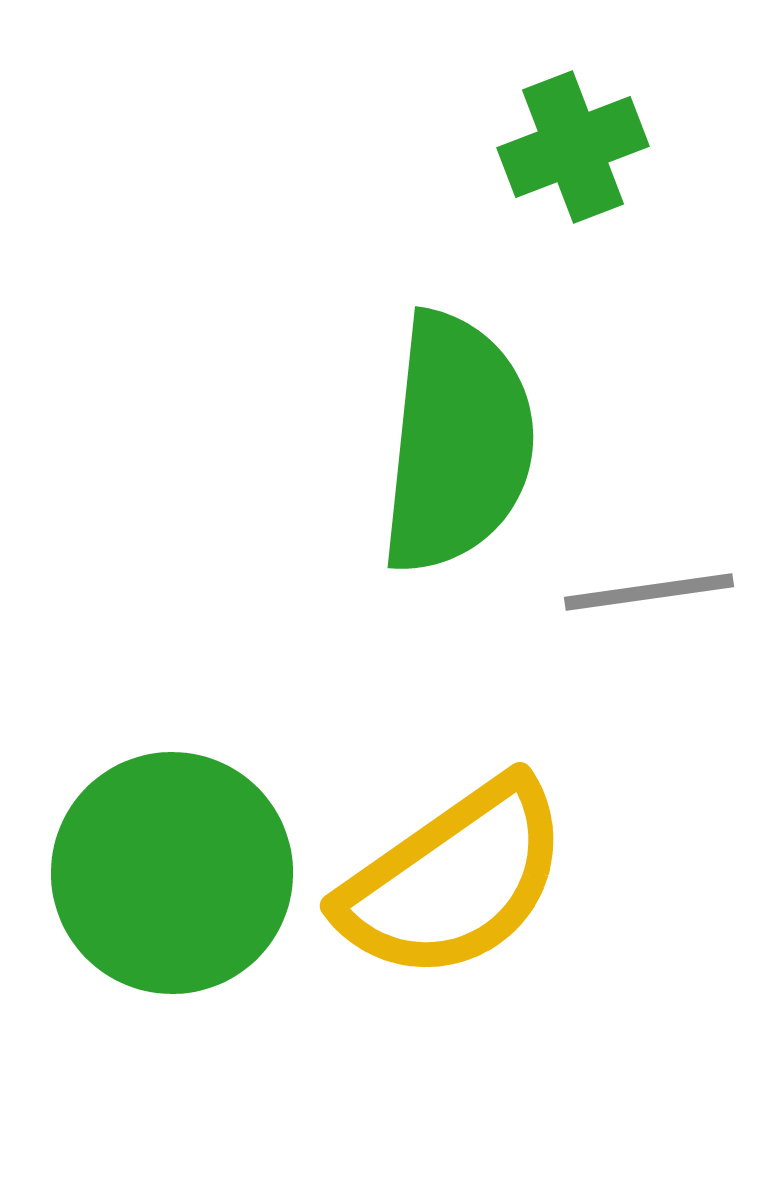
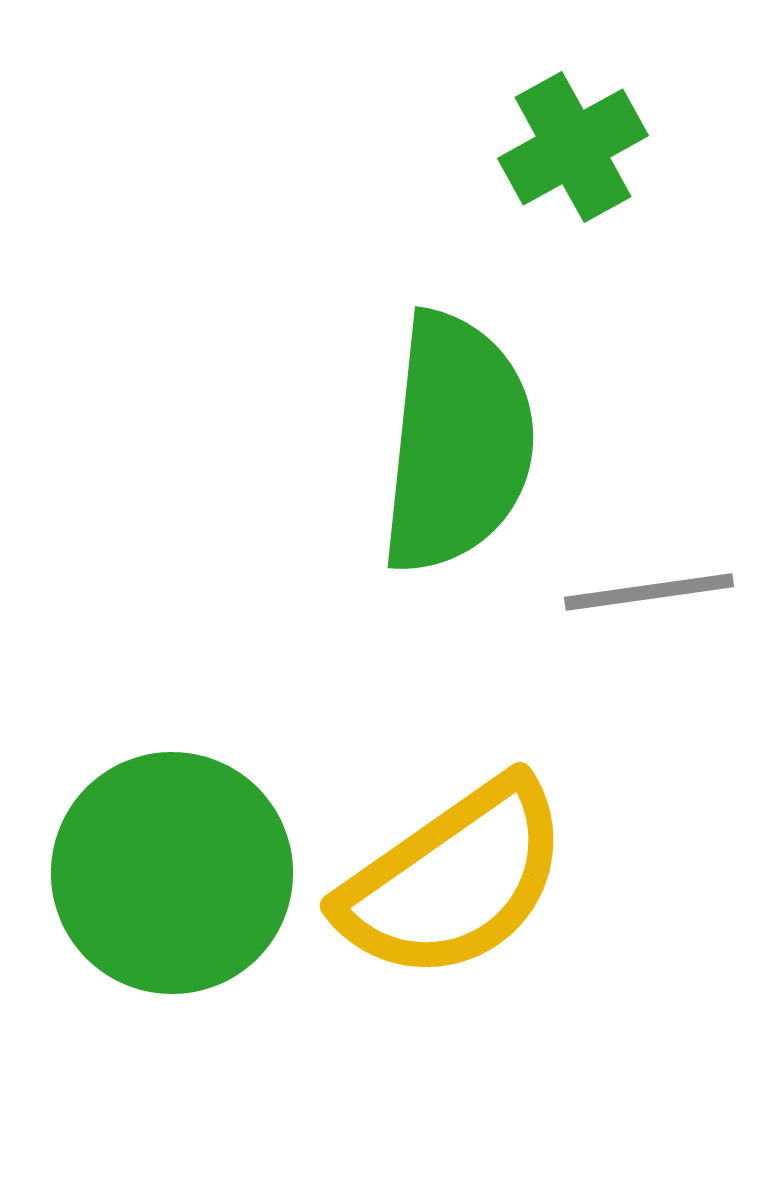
green cross: rotated 8 degrees counterclockwise
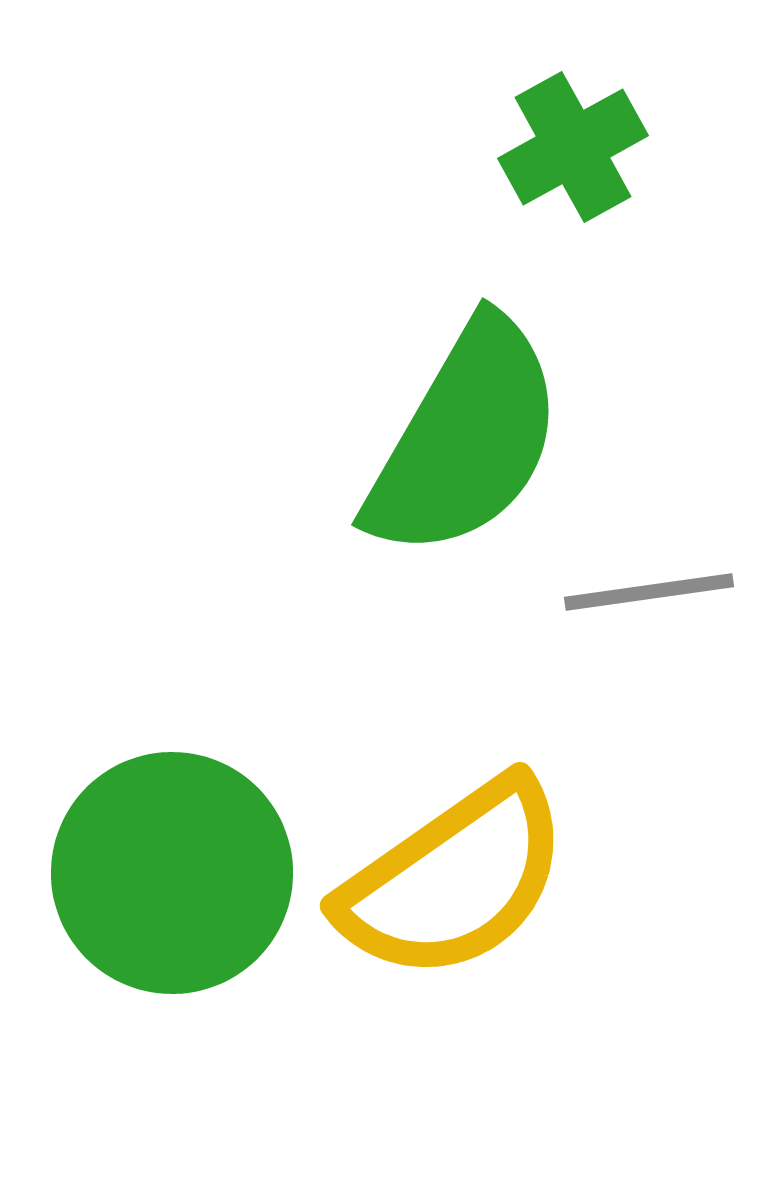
green semicircle: moved 8 px right, 4 px up; rotated 24 degrees clockwise
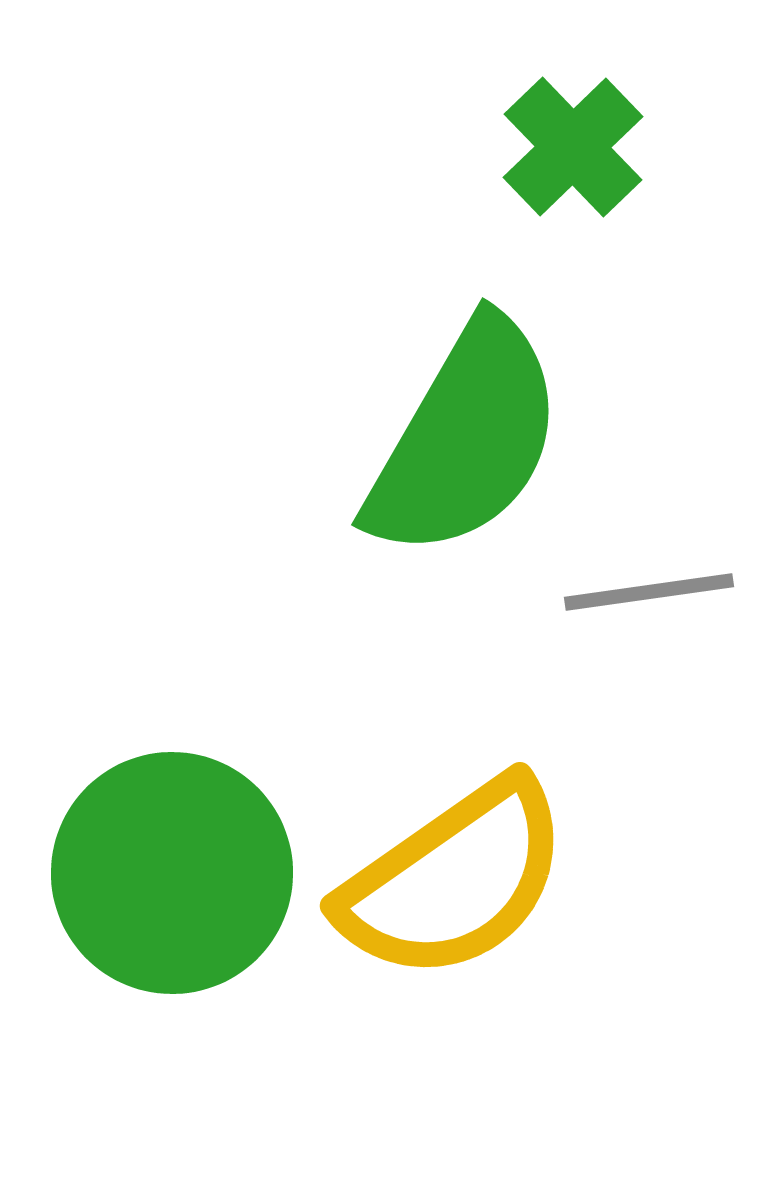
green cross: rotated 15 degrees counterclockwise
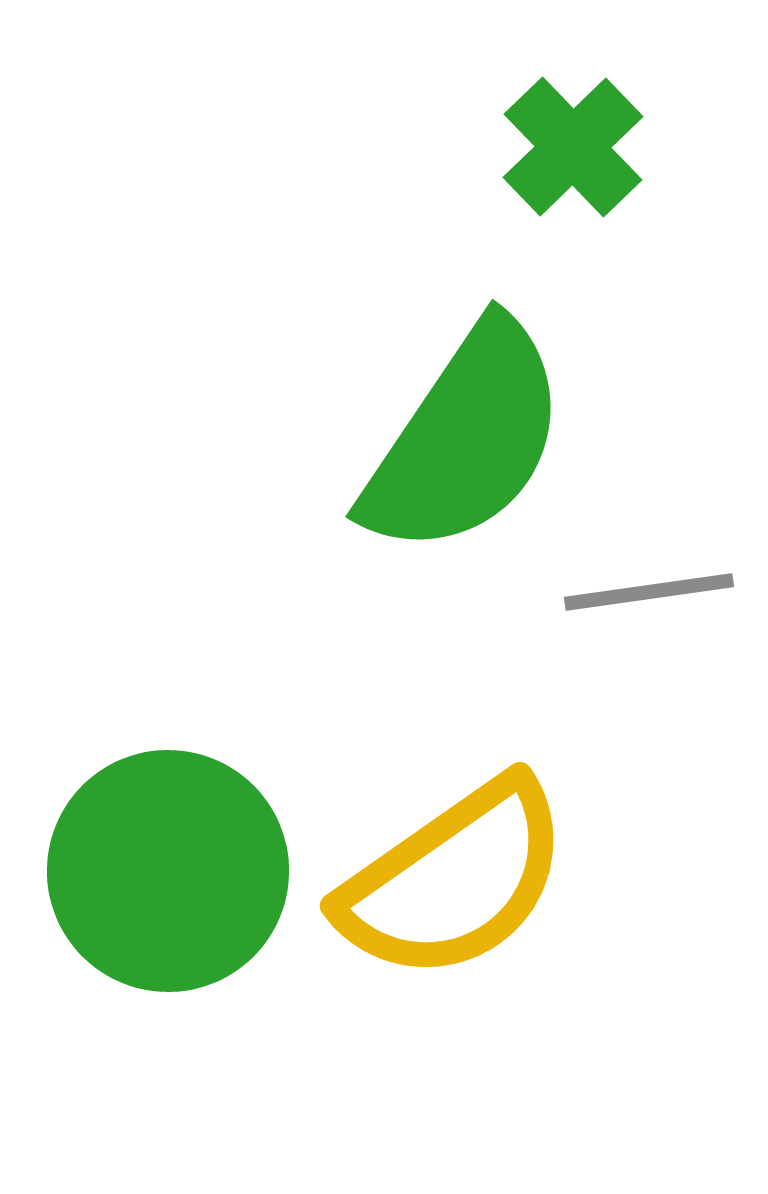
green semicircle: rotated 4 degrees clockwise
green circle: moved 4 px left, 2 px up
